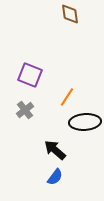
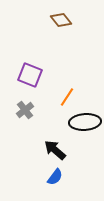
brown diamond: moved 9 px left, 6 px down; rotated 30 degrees counterclockwise
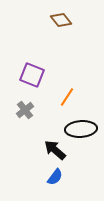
purple square: moved 2 px right
black ellipse: moved 4 px left, 7 px down
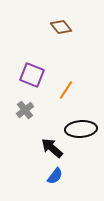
brown diamond: moved 7 px down
orange line: moved 1 px left, 7 px up
black arrow: moved 3 px left, 2 px up
blue semicircle: moved 1 px up
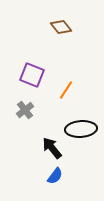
black arrow: rotated 10 degrees clockwise
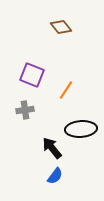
gray cross: rotated 30 degrees clockwise
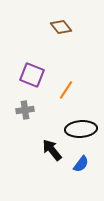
black arrow: moved 2 px down
blue semicircle: moved 26 px right, 12 px up
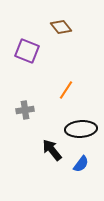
purple square: moved 5 px left, 24 px up
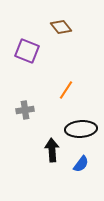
black arrow: rotated 35 degrees clockwise
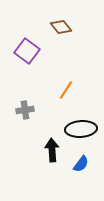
purple square: rotated 15 degrees clockwise
